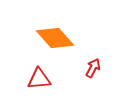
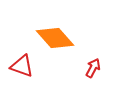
red triangle: moved 17 px left, 13 px up; rotated 25 degrees clockwise
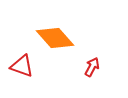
red arrow: moved 1 px left, 1 px up
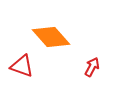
orange diamond: moved 4 px left, 1 px up
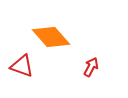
red arrow: moved 1 px left
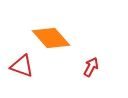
orange diamond: moved 1 px down
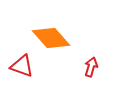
red arrow: rotated 12 degrees counterclockwise
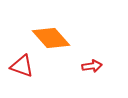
red arrow: moved 1 px right, 1 px up; rotated 66 degrees clockwise
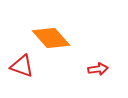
red arrow: moved 6 px right, 3 px down
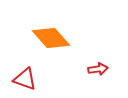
red triangle: moved 3 px right, 13 px down
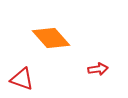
red triangle: moved 3 px left
